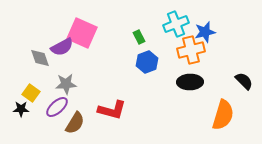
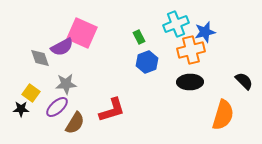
red L-shape: rotated 32 degrees counterclockwise
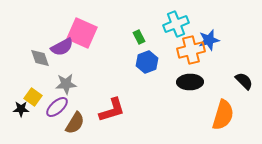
blue star: moved 4 px right, 8 px down
yellow square: moved 2 px right, 4 px down
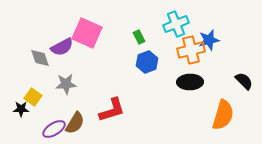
pink square: moved 5 px right
purple ellipse: moved 3 px left, 22 px down; rotated 10 degrees clockwise
